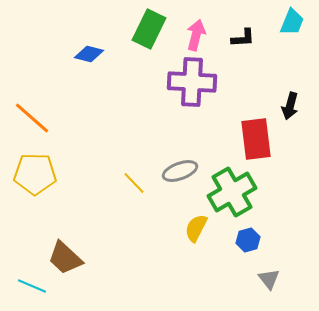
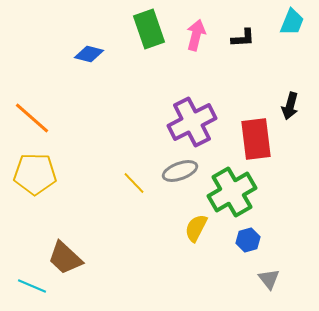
green rectangle: rotated 45 degrees counterclockwise
purple cross: moved 40 px down; rotated 30 degrees counterclockwise
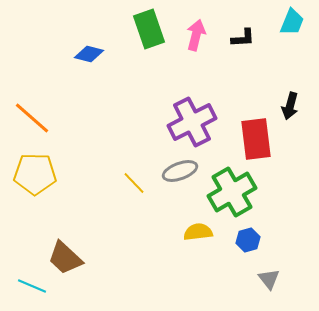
yellow semicircle: moved 2 px right, 4 px down; rotated 56 degrees clockwise
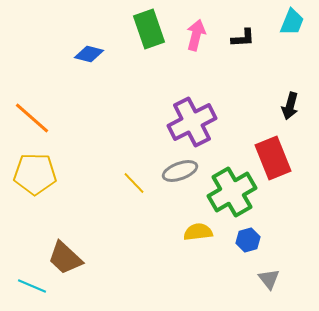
red rectangle: moved 17 px right, 19 px down; rotated 15 degrees counterclockwise
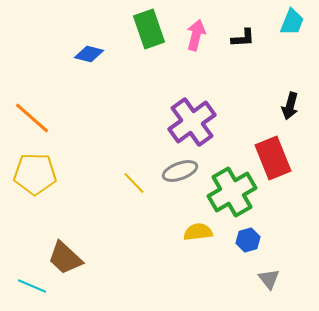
purple cross: rotated 9 degrees counterclockwise
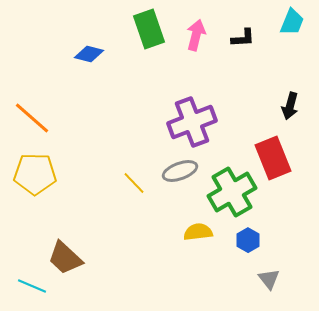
purple cross: rotated 15 degrees clockwise
blue hexagon: rotated 15 degrees counterclockwise
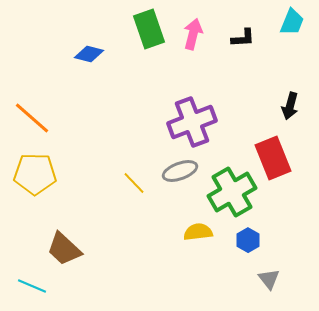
pink arrow: moved 3 px left, 1 px up
brown trapezoid: moved 1 px left, 9 px up
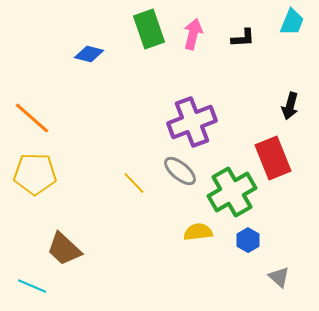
gray ellipse: rotated 60 degrees clockwise
gray triangle: moved 10 px right, 2 px up; rotated 10 degrees counterclockwise
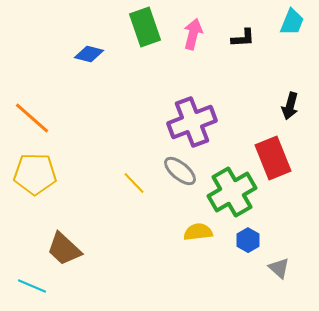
green rectangle: moved 4 px left, 2 px up
gray triangle: moved 9 px up
